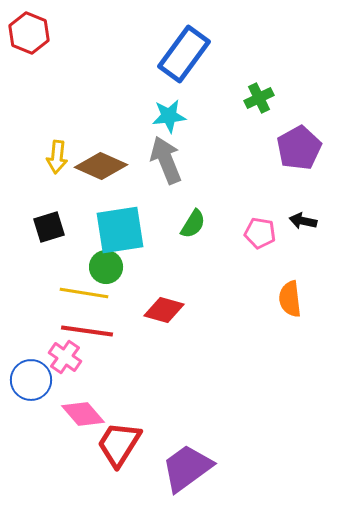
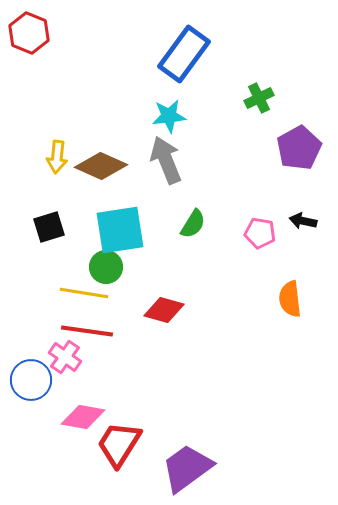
pink diamond: moved 3 px down; rotated 39 degrees counterclockwise
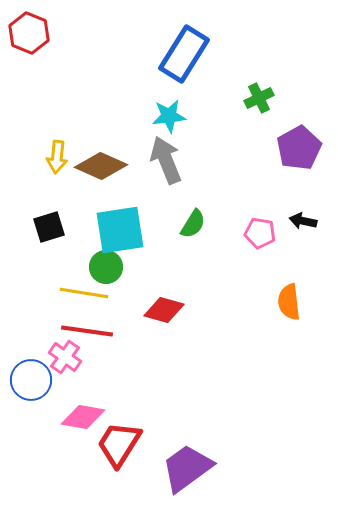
blue rectangle: rotated 4 degrees counterclockwise
orange semicircle: moved 1 px left, 3 px down
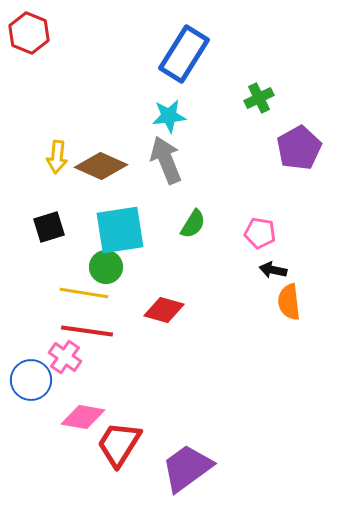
black arrow: moved 30 px left, 49 px down
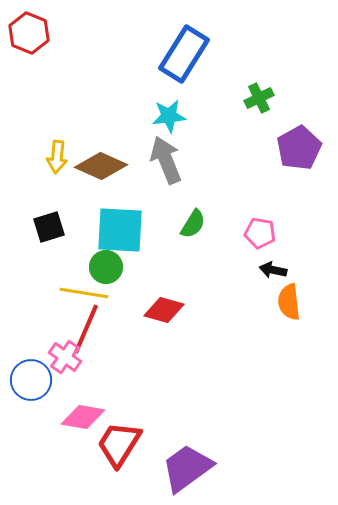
cyan square: rotated 12 degrees clockwise
red line: moved 1 px left, 2 px up; rotated 75 degrees counterclockwise
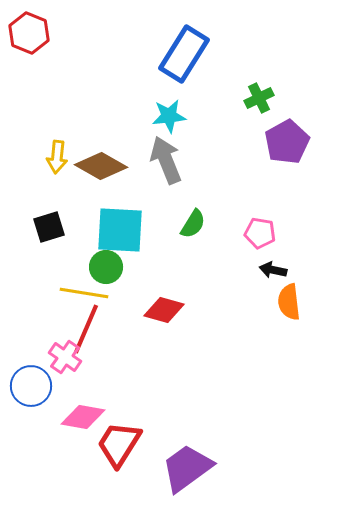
purple pentagon: moved 12 px left, 6 px up
brown diamond: rotated 6 degrees clockwise
blue circle: moved 6 px down
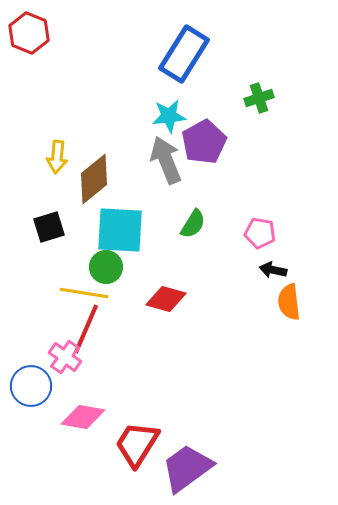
green cross: rotated 8 degrees clockwise
purple pentagon: moved 83 px left
brown diamond: moved 7 px left, 13 px down; rotated 69 degrees counterclockwise
red diamond: moved 2 px right, 11 px up
red trapezoid: moved 18 px right
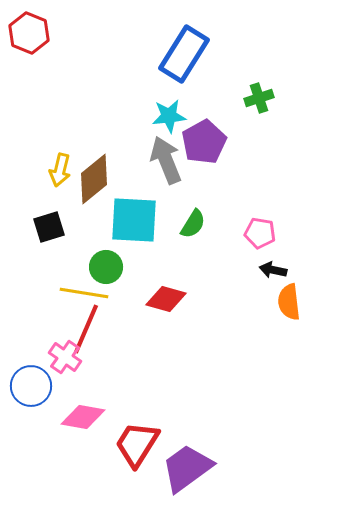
yellow arrow: moved 3 px right, 13 px down; rotated 8 degrees clockwise
cyan square: moved 14 px right, 10 px up
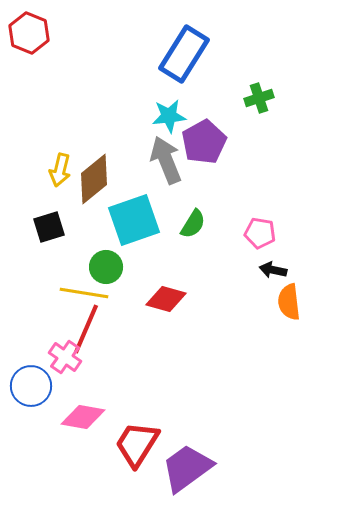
cyan square: rotated 22 degrees counterclockwise
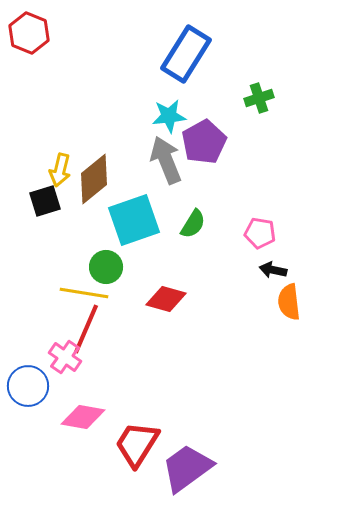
blue rectangle: moved 2 px right
black square: moved 4 px left, 26 px up
blue circle: moved 3 px left
